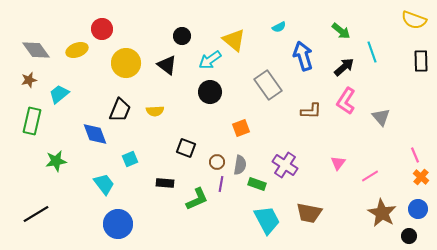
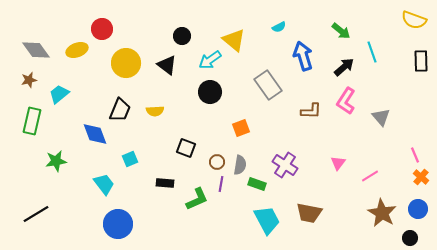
black circle at (409, 236): moved 1 px right, 2 px down
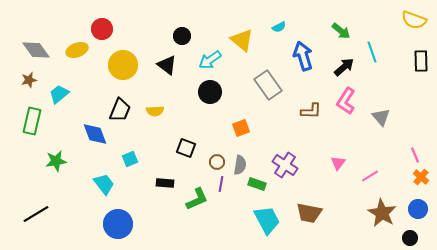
yellow triangle at (234, 40): moved 8 px right
yellow circle at (126, 63): moved 3 px left, 2 px down
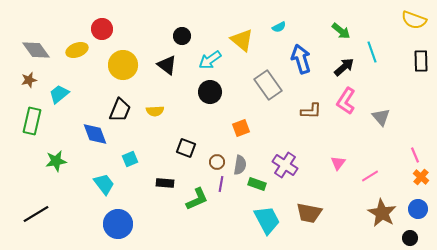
blue arrow at (303, 56): moved 2 px left, 3 px down
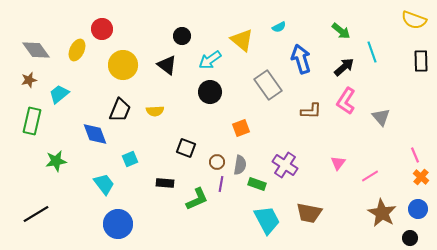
yellow ellipse at (77, 50): rotated 45 degrees counterclockwise
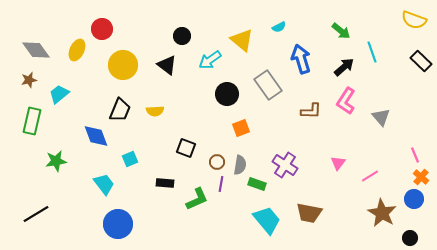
black rectangle at (421, 61): rotated 45 degrees counterclockwise
black circle at (210, 92): moved 17 px right, 2 px down
blue diamond at (95, 134): moved 1 px right, 2 px down
blue circle at (418, 209): moved 4 px left, 10 px up
cyan trapezoid at (267, 220): rotated 12 degrees counterclockwise
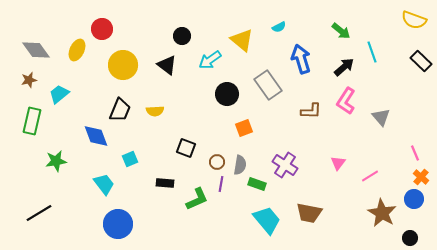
orange square at (241, 128): moved 3 px right
pink line at (415, 155): moved 2 px up
black line at (36, 214): moved 3 px right, 1 px up
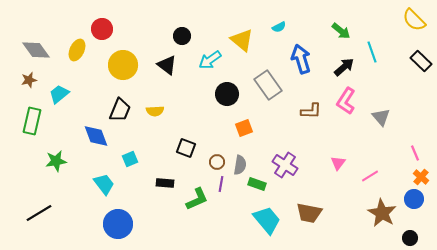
yellow semicircle at (414, 20): rotated 25 degrees clockwise
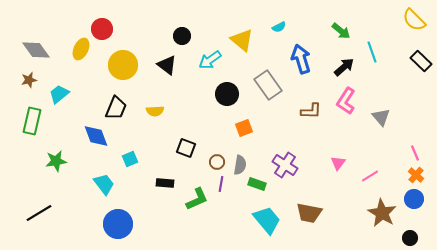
yellow ellipse at (77, 50): moved 4 px right, 1 px up
black trapezoid at (120, 110): moved 4 px left, 2 px up
orange cross at (421, 177): moved 5 px left, 2 px up
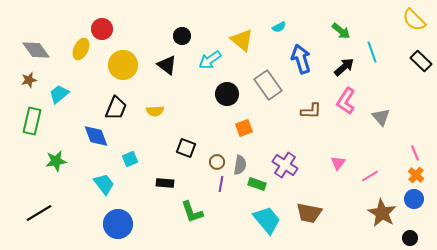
green L-shape at (197, 199): moved 5 px left, 13 px down; rotated 95 degrees clockwise
